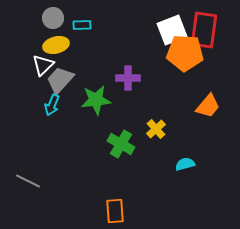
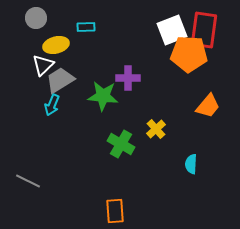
gray circle: moved 17 px left
cyan rectangle: moved 4 px right, 2 px down
orange pentagon: moved 4 px right, 1 px down
gray trapezoid: rotated 16 degrees clockwise
green star: moved 7 px right, 4 px up; rotated 12 degrees clockwise
cyan semicircle: moved 6 px right; rotated 72 degrees counterclockwise
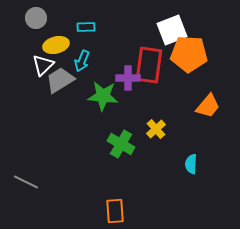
red rectangle: moved 55 px left, 35 px down
cyan arrow: moved 30 px right, 44 px up
gray line: moved 2 px left, 1 px down
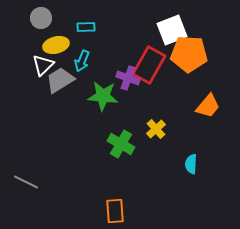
gray circle: moved 5 px right
red rectangle: rotated 21 degrees clockwise
purple cross: rotated 20 degrees clockwise
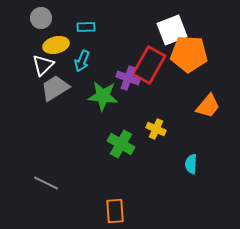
gray trapezoid: moved 5 px left, 8 px down
yellow cross: rotated 24 degrees counterclockwise
gray line: moved 20 px right, 1 px down
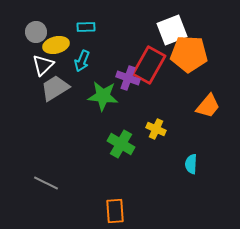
gray circle: moved 5 px left, 14 px down
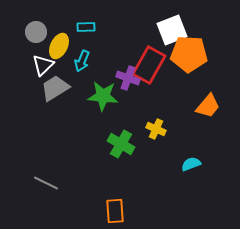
yellow ellipse: moved 3 px right, 1 px down; rotated 50 degrees counterclockwise
cyan semicircle: rotated 66 degrees clockwise
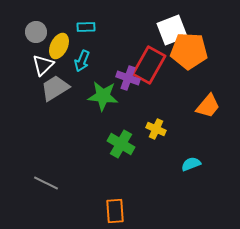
orange pentagon: moved 3 px up
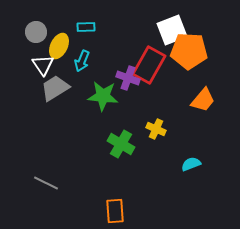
white triangle: rotated 20 degrees counterclockwise
orange trapezoid: moved 5 px left, 6 px up
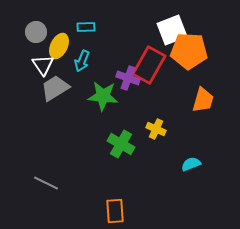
orange trapezoid: rotated 24 degrees counterclockwise
